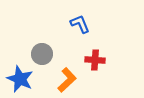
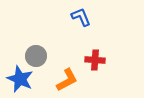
blue L-shape: moved 1 px right, 7 px up
gray circle: moved 6 px left, 2 px down
orange L-shape: rotated 15 degrees clockwise
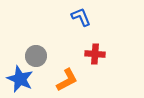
red cross: moved 6 px up
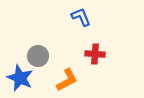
gray circle: moved 2 px right
blue star: moved 1 px up
